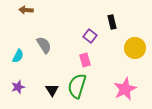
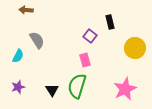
black rectangle: moved 2 px left
gray semicircle: moved 7 px left, 5 px up
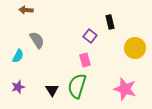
pink star: rotated 30 degrees counterclockwise
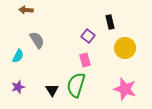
purple square: moved 2 px left
yellow circle: moved 10 px left
green semicircle: moved 1 px left, 1 px up
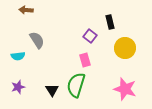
purple square: moved 2 px right
cyan semicircle: rotated 56 degrees clockwise
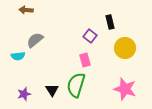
gray semicircle: moved 2 px left; rotated 96 degrees counterclockwise
purple star: moved 6 px right, 7 px down
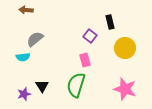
gray semicircle: moved 1 px up
cyan semicircle: moved 5 px right, 1 px down
black triangle: moved 10 px left, 4 px up
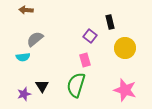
pink star: moved 1 px down
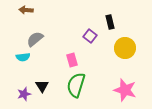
pink rectangle: moved 13 px left
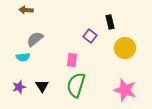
pink rectangle: rotated 24 degrees clockwise
purple star: moved 5 px left, 7 px up
